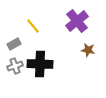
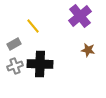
purple cross: moved 3 px right, 5 px up
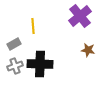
yellow line: rotated 35 degrees clockwise
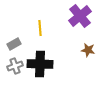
yellow line: moved 7 px right, 2 px down
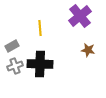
gray rectangle: moved 2 px left, 2 px down
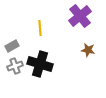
black cross: rotated 15 degrees clockwise
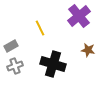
purple cross: moved 1 px left
yellow line: rotated 21 degrees counterclockwise
gray rectangle: moved 1 px left
black cross: moved 13 px right
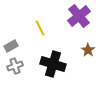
brown star: rotated 24 degrees clockwise
